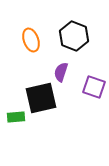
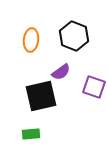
orange ellipse: rotated 25 degrees clockwise
purple semicircle: rotated 144 degrees counterclockwise
black square: moved 2 px up
green rectangle: moved 15 px right, 17 px down
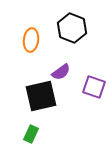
black hexagon: moved 2 px left, 8 px up
green rectangle: rotated 60 degrees counterclockwise
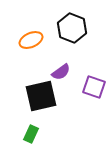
orange ellipse: rotated 60 degrees clockwise
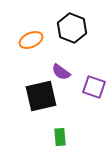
purple semicircle: rotated 72 degrees clockwise
green rectangle: moved 29 px right, 3 px down; rotated 30 degrees counterclockwise
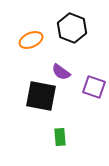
black square: rotated 24 degrees clockwise
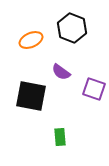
purple square: moved 2 px down
black square: moved 10 px left
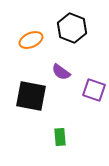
purple square: moved 1 px down
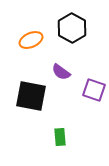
black hexagon: rotated 8 degrees clockwise
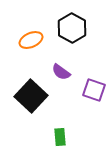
black square: rotated 32 degrees clockwise
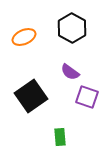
orange ellipse: moved 7 px left, 3 px up
purple semicircle: moved 9 px right
purple square: moved 7 px left, 7 px down
black square: rotated 12 degrees clockwise
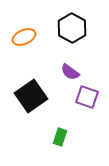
green rectangle: rotated 24 degrees clockwise
